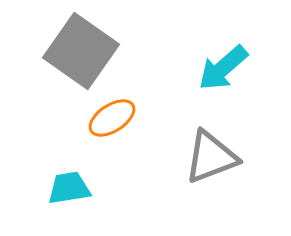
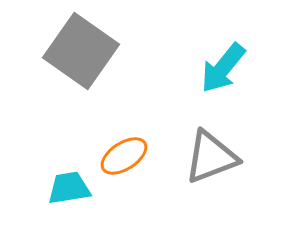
cyan arrow: rotated 10 degrees counterclockwise
orange ellipse: moved 12 px right, 38 px down
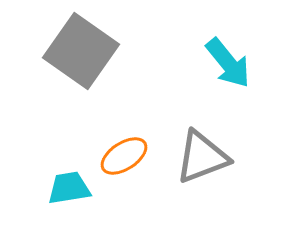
cyan arrow: moved 5 px right, 5 px up; rotated 78 degrees counterclockwise
gray triangle: moved 9 px left
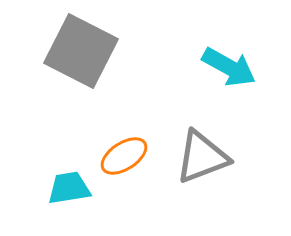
gray square: rotated 8 degrees counterclockwise
cyan arrow: moved 1 px right, 4 px down; rotated 22 degrees counterclockwise
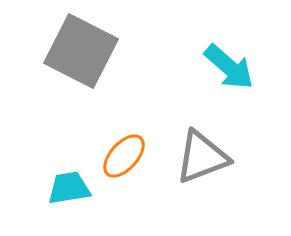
cyan arrow: rotated 12 degrees clockwise
orange ellipse: rotated 15 degrees counterclockwise
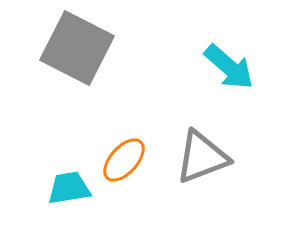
gray square: moved 4 px left, 3 px up
orange ellipse: moved 4 px down
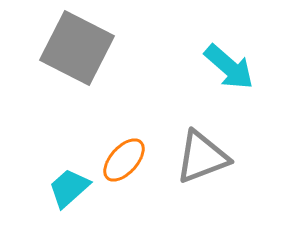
cyan trapezoid: rotated 33 degrees counterclockwise
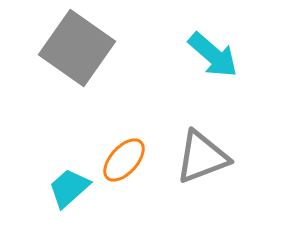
gray square: rotated 8 degrees clockwise
cyan arrow: moved 16 px left, 12 px up
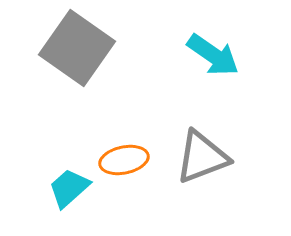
cyan arrow: rotated 6 degrees counterclockwise
orange ellipse: rotated 36 degrees clockwise
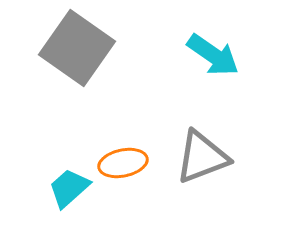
orange ellipse: moved 1 px left, 3 px down
